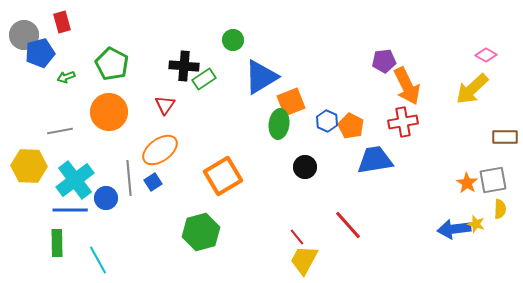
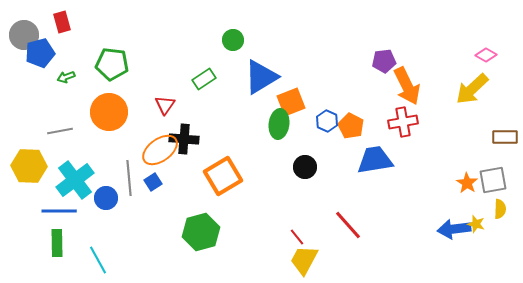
green pentagon at (112, 64): rotated 20 degrees counterclockwise
black cross at (184, 66): moved 73 px down
blue line at (70, 210): moved 11 px left, 1 px down
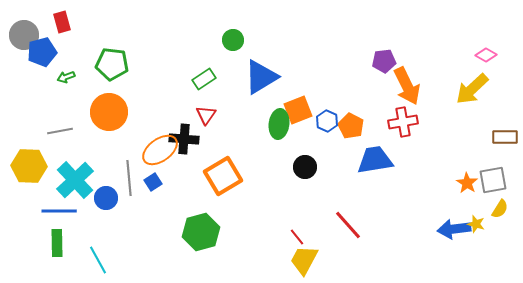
blue pentagon at (40, 53): moved 2 px right, 1 px up
orange square at (291, 102): moved 7 px right, 8 px down
red triangle at (165, 105): moved 41 px right, 10 px down
cyan cross at (75, 180): rotated 6 degrees counterclockwise
yellow semicircle at (500, 209): rotated 30 degrees clockwise
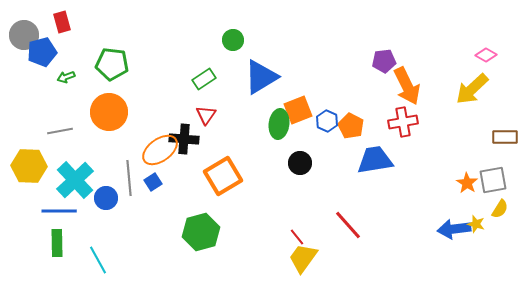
black circle at (305, 167): moved 5 px left, 4 px up
yellow trapezoid at (304, 260): moved 1 px left, 2 px up; rotated 8 degrees clockwise
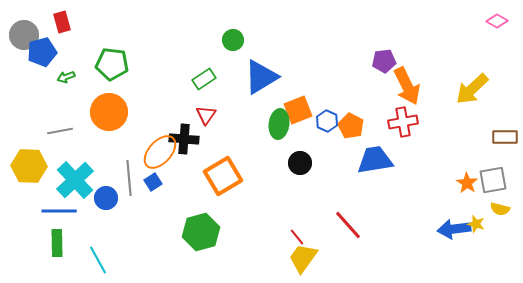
pink diamond at (486, 55): moved 11 px right, 34 px up
orange ellipse at (160, 150): moved 2 px down; rotated 12 degrees counterclockwise
yellow semicircle at (500, 209): rotated 72 degrees clockwise
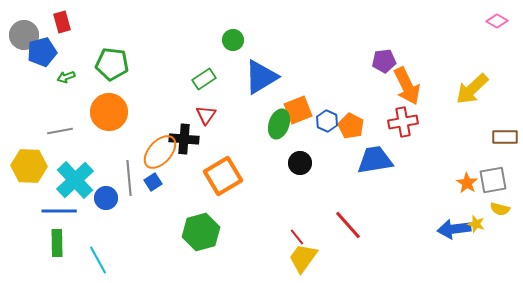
green ellipse at (279, 124): rotated 12 degrees clockwise
